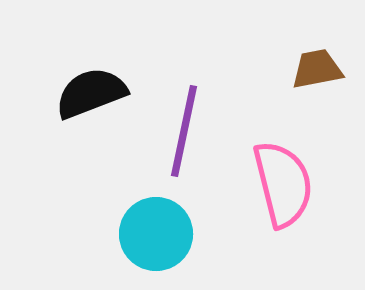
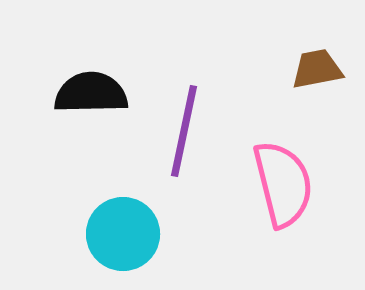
black semicircle: rotated 20 degrees clockwise
cyan circle: moved 33 px left
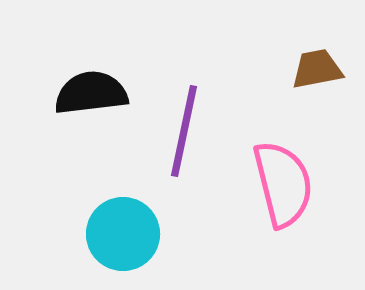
black semicircle: rotated 6 degrees counterclockwise
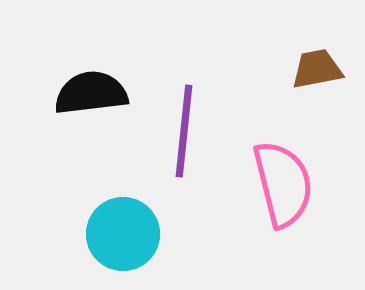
purple line: rotated 6 degrees counterclockwise
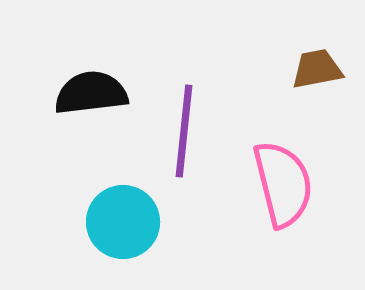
cyan circle: moved 12 px up
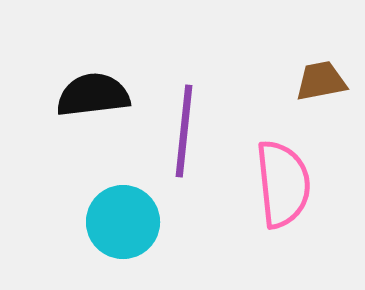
brown trapezoid: moved 4 px right, 12 px down
black semicircle: moved 2 px right, 2 px down
pink semicircle: rotated 8 degrees clockwise
